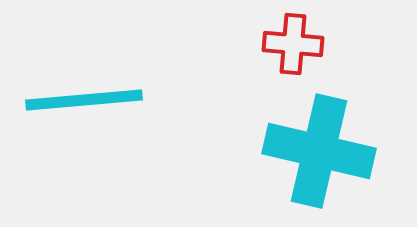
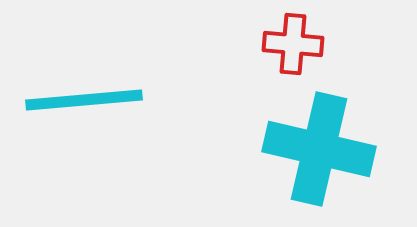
cyan cross: moved 2 px up
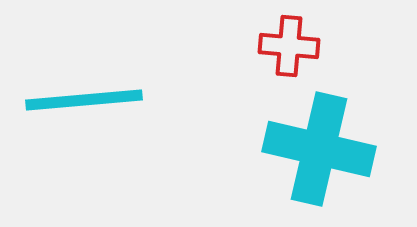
red cross: moved 4 px left, 2 px down
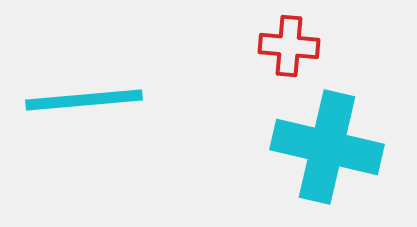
cyan cross: moved 8 px right, 2 px up
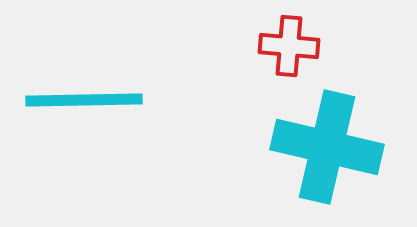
cyan line: rotated 4 degrees clockwise
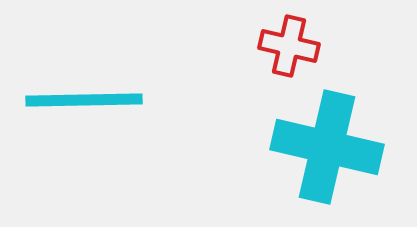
red cross: rotated 8 degrees clockwise
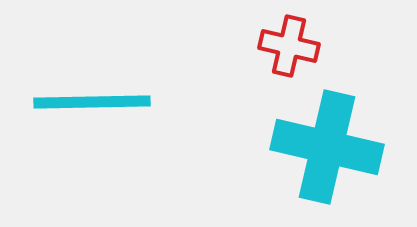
cyan line: moved 8 px right, 2 px down
